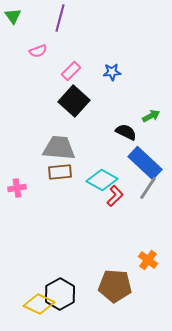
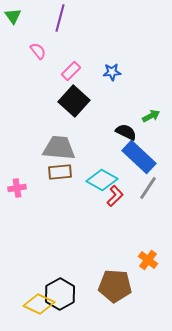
pink semicircle: rotated 108 degrees counterclockwise
blue rectangle: moved 6 px left, 6 px up
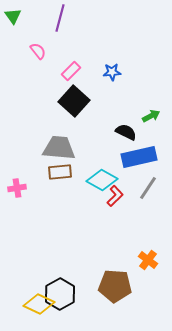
blue rectangle: rotated 56 degrees counterclockwise
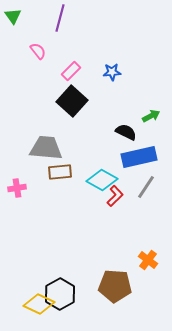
black square: moved 2 px left
gray trapezoid: moved 13 px left
gray line: moved 2 px left, 1 px up
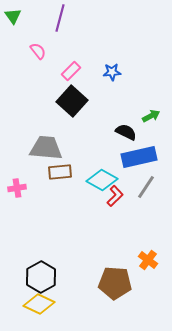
brown pentagon: moved 3 px up
black hexagon: moved 19 px left, 17 px up
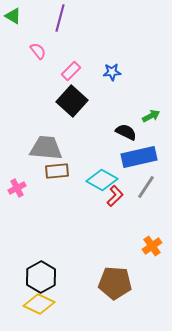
green triangle: rotated 24 degrees counterclockwise
brown rectangle: moved 3 px left, 1 px up
pink cross: rotated 18 degrees counterclockwise
orange cross: moved 4 px right, 14 px up; rotated 18 degrees clockwise
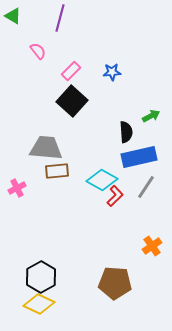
black semicircle: rotated 60 degrees clockwise
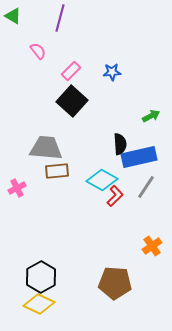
black semicircle: moved 6 px left, 12 px down
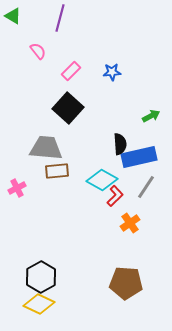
black square: moved 4 px left, 7 px down
orange cross: moved 22 px left, 23 px up
brown pentagon: moved 11 px right
